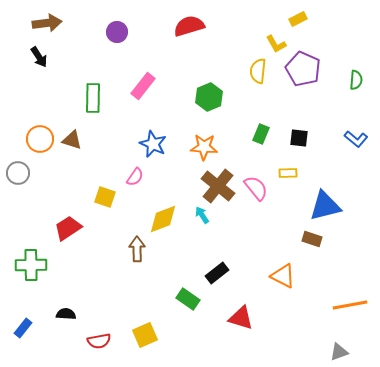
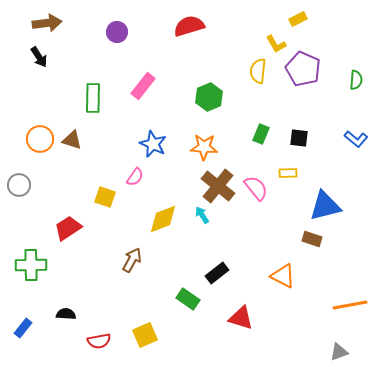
gray circle at (18, 173): moved 1 px right, 12 px down
brown arrow at (137, 249): moved 5 px left, 11 px down; rotated 30 degrees clockwise
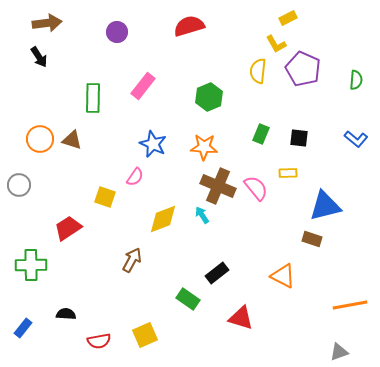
yellow rectangle at (298, 19): moved 10 px left, 1 px up
brown cross at (218, 186): rotated 16 degrees counterclockwise
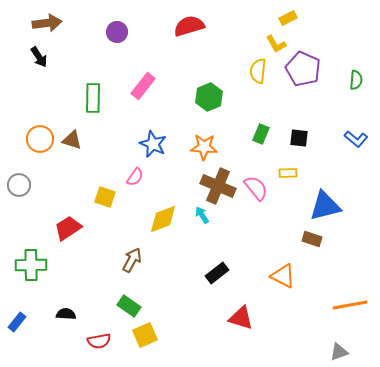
green rectangle at (188, 299): moved 59 px left, 7 px down
blue rectangle at (23, 328): moved 6 px left, 6 px up
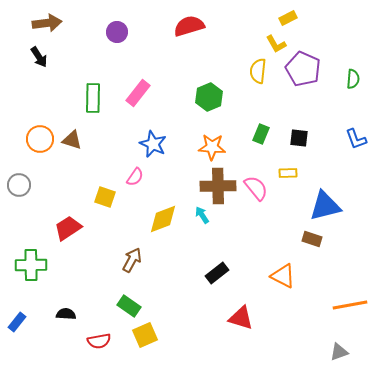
green semicircle at (356, 80): moved 3 px left, 1 px up
pink rectangle at (143, 86): moved 5 px left, 7 px down
blue L-shape at (356, 139): rotated 30 degrees clockwise
orange star at (204, 147): moved 8 px right
brown cross at (218, 186): rotated 24 degrees counterclockwise
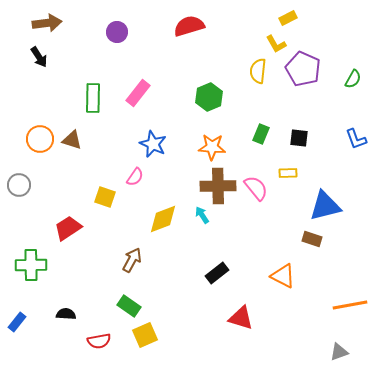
green semicircle at (353, 79): rotated 24 degrees clockwise
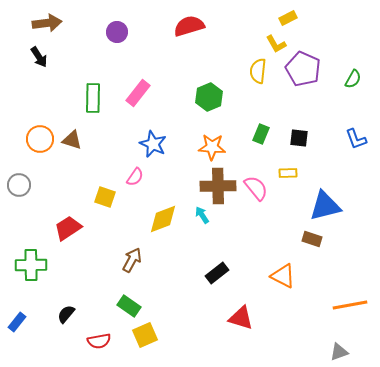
black semicircle at (66, 314): rotated 54 degrees counterclockwise
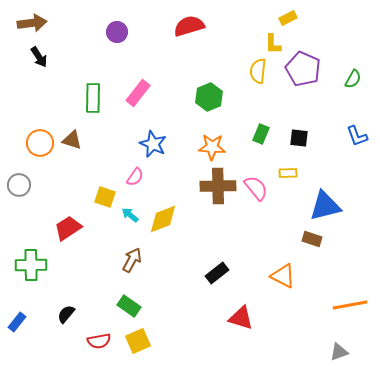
brown arrow at (47, 23): moved 15 px left
yellow L-shape at (276, 44): moved 3 px left; rotated 30 degrees clockwise
orange circle at (40, 139): moved 4 px down
blue L-shape at (356, 139): moved 1 px right, 3 px up
cyan arrow at (202, 215): moved 72 px left; rotated 18 degrees counterclockwise
yellow square at (145, 335): moved 7 px left, 6 px down
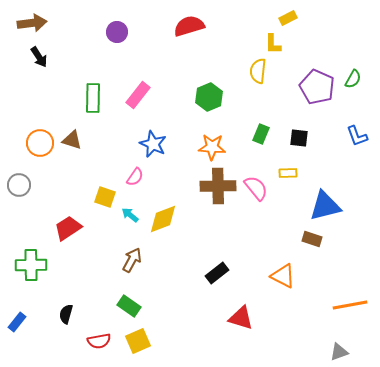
purple pentagon at (303, 69): moved 14 px right, 18 px down
pink rectangle at (138, 93): moved 2 px down
black semicircle at (66, 314): rotated 24 degrees counterclockwise
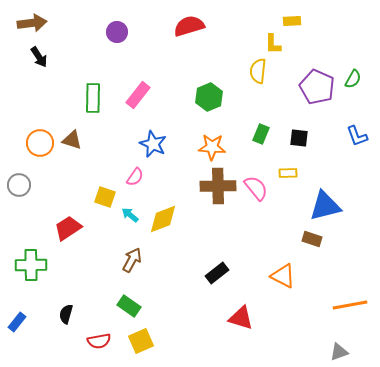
yellow rectangle at (288, 18): moved 4 px right, 3 px down; rotated 24 degrees clockwise
yellow square at (138, 341): moved 3 px right
